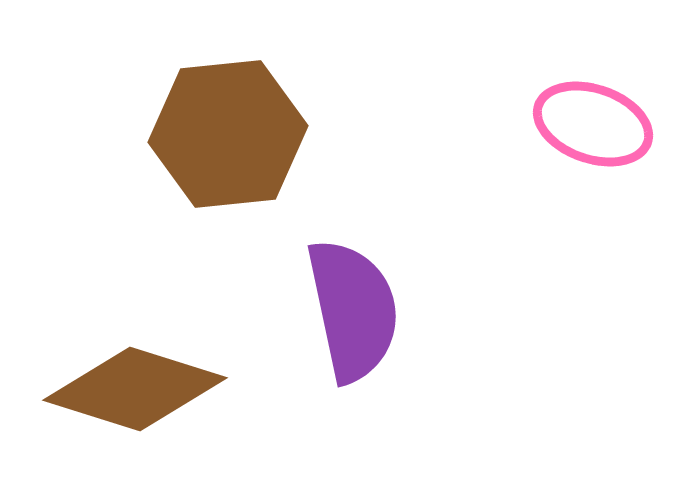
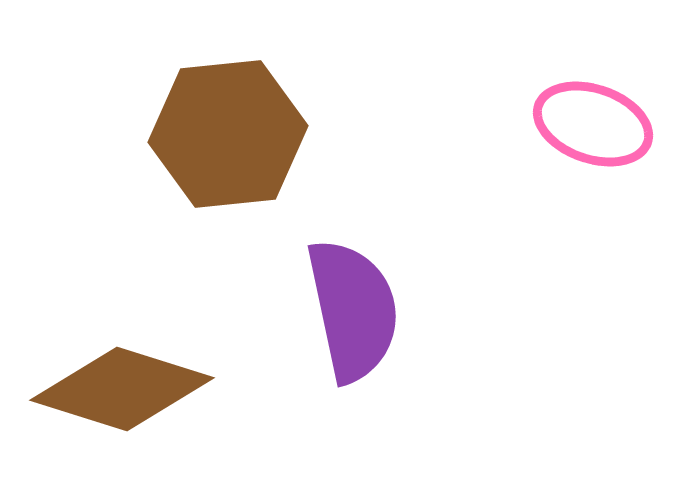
brown diamond: moved 13 px left
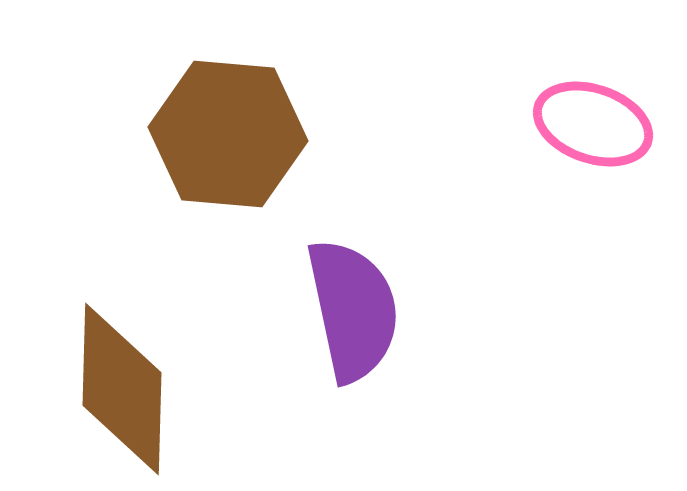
brown hexagon: rotated 11 degrees clockwise
brown diamond: rotated 74 degrees clockwise
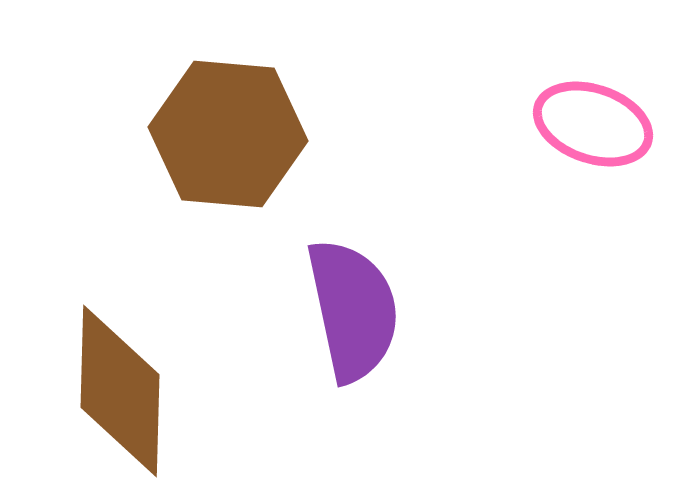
brown diamond: moved 2 px left, 2 px down
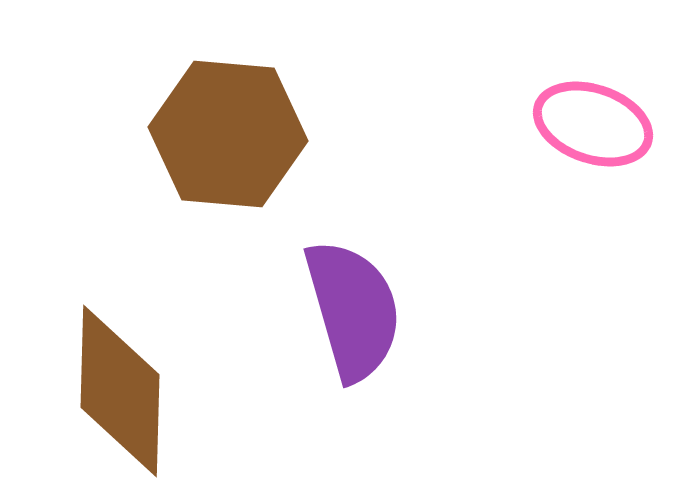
purple semicircle: rotated 4 degrees counterclockwise
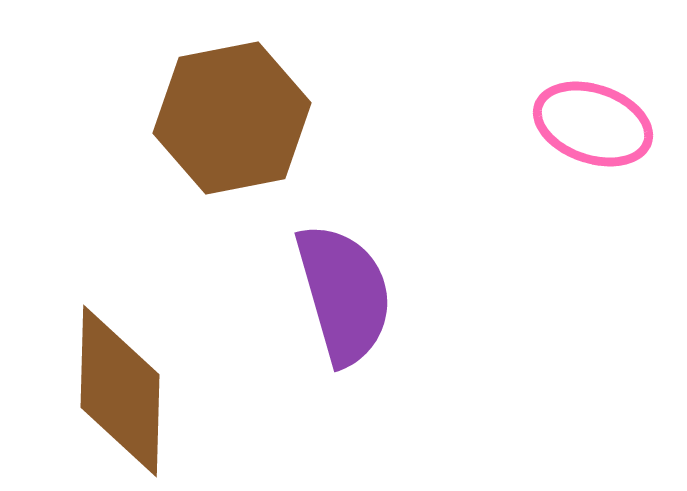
brown hexagon: moved 4 px right, 16 px up; rotated 16 degrees counterclockwise
purple semicircle: moved 9 px left, 16 px up
